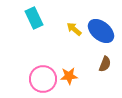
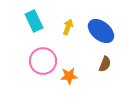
cyan rectangle: moved 3 px down
yellow arrow: moved 6 px left, 2 px up; rotated 70 degrees clockwise
pink circle: moved 18 px up
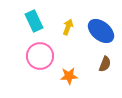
pink circle: moved 3 px left, 5 px up
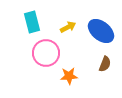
cyan rectangle: moved 2 px left, 1 px down; rotated 10 degrees clockwise
yellow arrow: rotated 42 degrees clockwise
pink circle: moved 6 px right, 3 px up
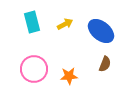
yellow arrow: moved 3 px left, 3 px up
pink circle: moved 12 px left, 16 px down
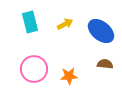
cyan rectangle: moved 2 px left
brown semicircle: rotated 105 degrees counterclockwise
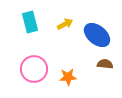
blue ellipse: moved 4 px left, 4 px down
orange star: moved 1 px left, 1 px down
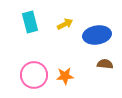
blue ellipse: rotated 48 degrees counterclockwise
pink circle: moved 6 px down
orange star: moved 3 px left, 1 px up
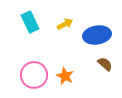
cyan rectangle: rotated 10 degrees counterclockwise
brown semicircle: rotated 35 degrees clockwise
orange star: rotated 30 degrees clockwise
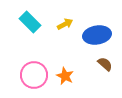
cyan rectangle: rotated 20 degrees counterclockwise
